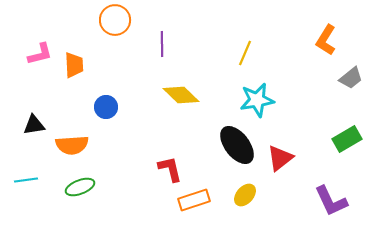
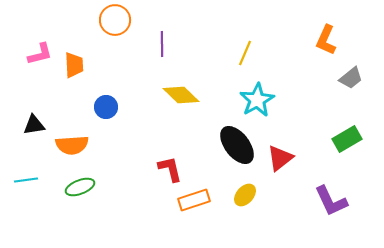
orange L-shape: rotated 8 degrees counterclockwise
cyan star: rotated 20 degrees counterclockwise
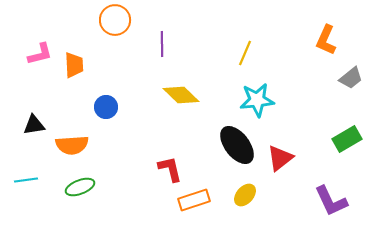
cyan star: rotated 24 degrees clockwise
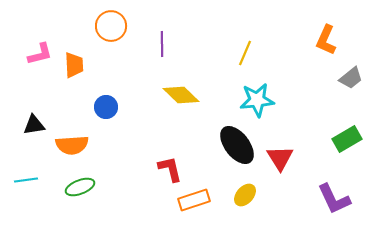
orange circle: moved 4 px left, 6 px down
red triangle: rotated 24 degrees counterclockwise
purple L-shape: moved 3 px right, 2 px up
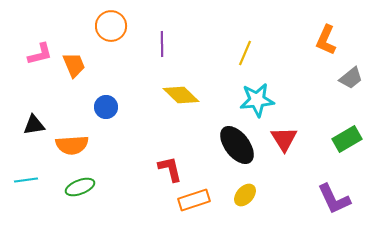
orange trapezoid: rotated 20 degrees counterclockwise
red triangle: moved 4 px right, 19 px up
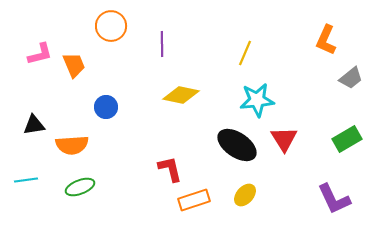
yellow diamond: rotated 33 degrees counterclockwise
black ellipse: rotated 18 degrees counterclockwise
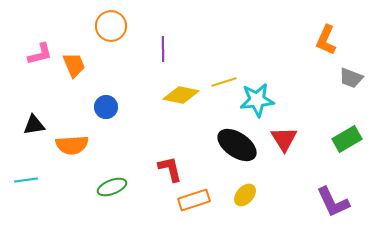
purple line: moved 1 px right, 5 px down
yellow line: moved 21 px left, 29 px down; rotated 50 degrees clockwise
gray trapezoid: rotated 60 degrees clockwise
green ellipse: moved 32 px right
purple L-shape: moved 1 px left, 3 px down
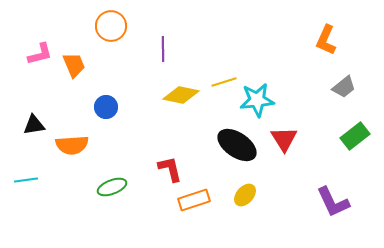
gray trapezoid: moved 7 px left, 9 px down; rotated 60 degrees counterclockwise
green rectangle: moved 8 px right, 3 px up; rotated 8 degrees counterclockwise
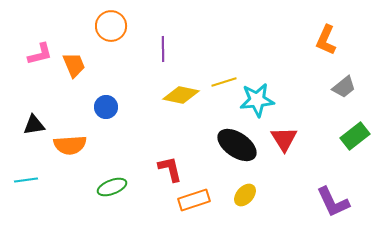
orange semicircle: moved 2 px left
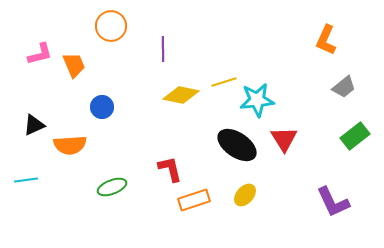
blue circle: moved 4 px left
black triangle: rotated 15 degrees counterclockwise
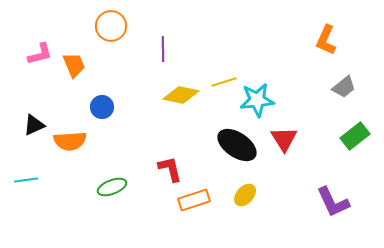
orange semicircle: moved 4 px up
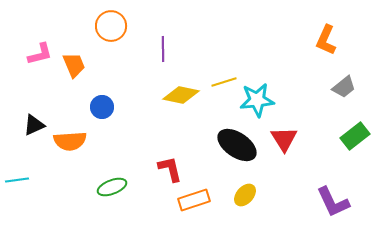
cyan line: moved 9 px left
